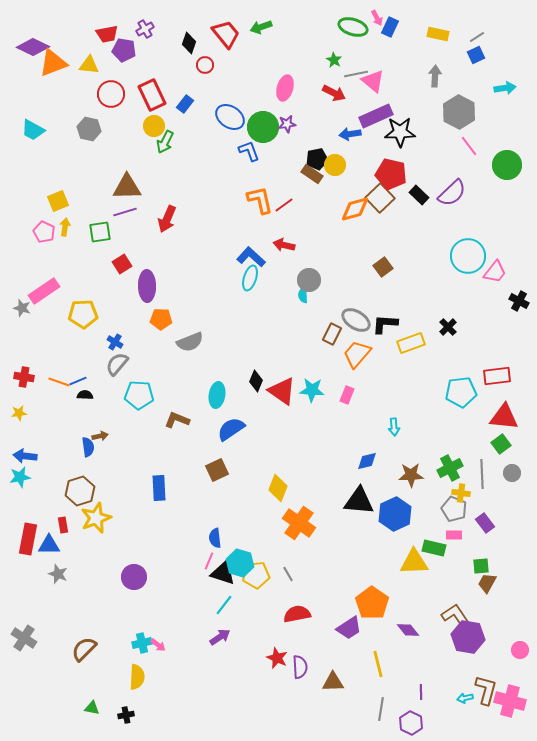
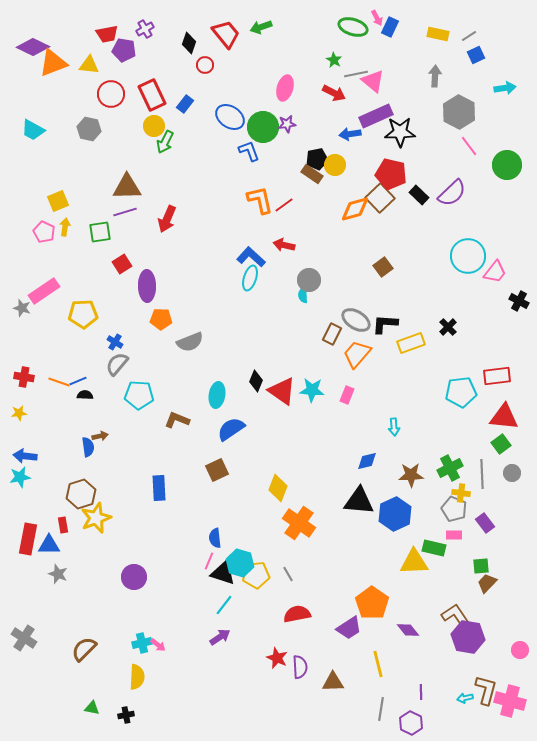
gray line at (477, 37): moved 8 px left, 1 px up
brown hexagon at (80, 491): moved 1 px right, 3 px down
brown trapezoid at (487, 583): rotated 15 degrees clockwise
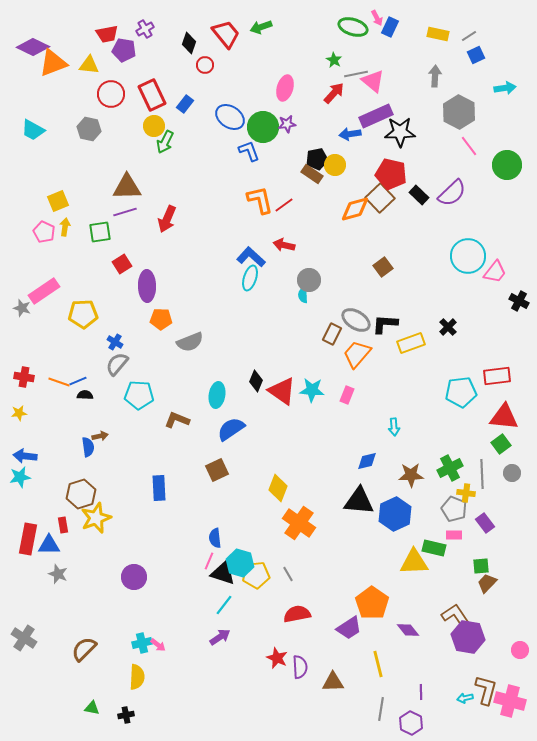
red arrow at (334, 93): rotated 75 degrees counterclockwise
yellow cross at (461, 493): moved 5 px right
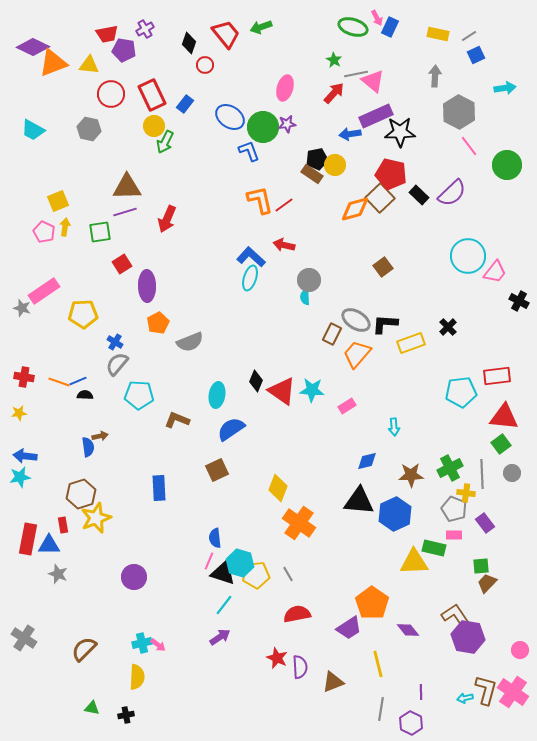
cyan semicircle at (303, 295): moved 2 px right, 2 px down
orange pentagon at (161, 319): moved 3 px left, 4 px down; rotated 30 degrees counterclockwise
pink rectangle at (347, 395): moved 11 px down; rotated 36 degrees clockwise
brown triangle at (333, 682): rotated 20 degrees counterclockwise
pink cross at (510, 701): moved 3 px right, 9 px up; rotated 20 degrees clockwise
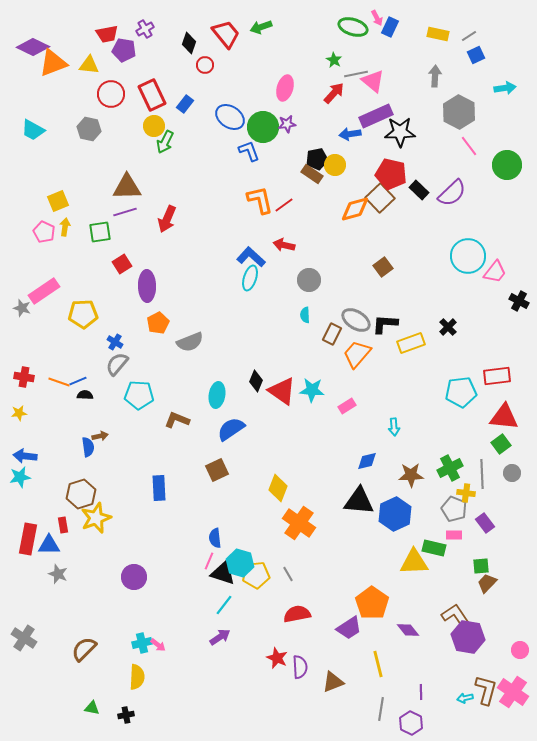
black rectangle at (419, 195): moved 5 px up
cyan semicircle at (305, 297): moved 18 px down
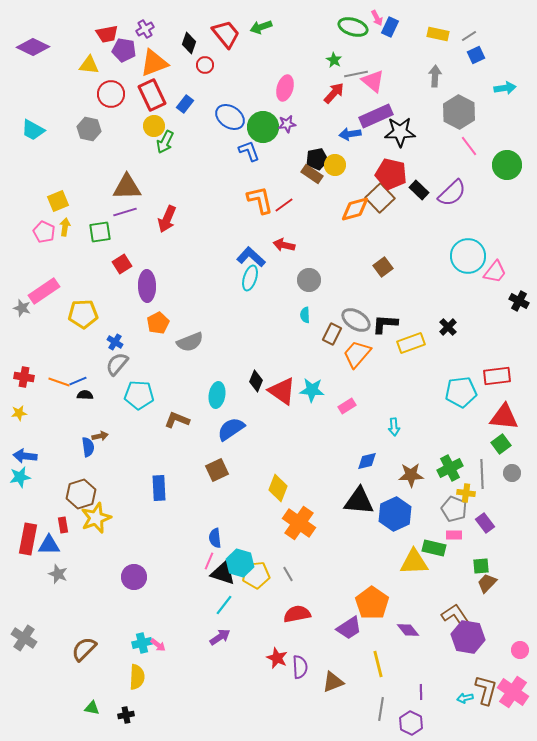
orange triangle at (53, 63): moved 101 px right
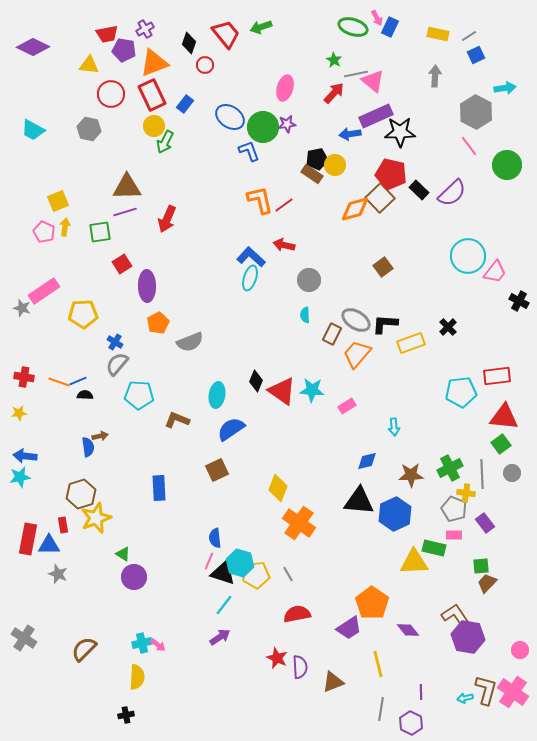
gray hexagon at (459, 112): moved 17 px right
green triangle at (92, 708): moved 31 px right, 154 px up; rotated 21 degrees clockwise
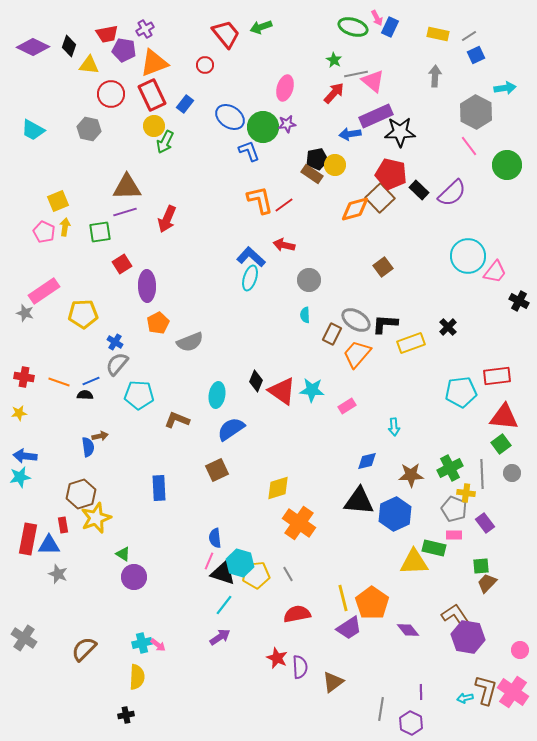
black diamond at (189, 43): moved 120 px left, 3 px down
gray star at (22, 308): moved 3 px right, 5 px down
blue line at (78, 381): moved 13 px right
yellow diamond at (278, 488): rotated 52 degrees clockwise
yellow line at (378, 664): moved 35 px left, 66 px up
brown triangle at (333, 682): rotated 15 degrees counterclockwise
